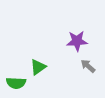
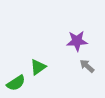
gray arrow: moved 1 px left
green semicircle: rotated 36 degrees counterclockwise
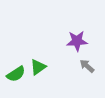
green semicircle: moved 9 px up
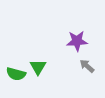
green triangle: rotated 24 degrees counterclockwise
green semicircle: rotated 48 degrees clockwise
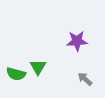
gray arrow: moved 2 px left, 13 px down
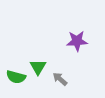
green semicircle: moved 3 px down
gray arrow: moved 25 px left
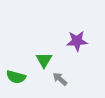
green triangle: moved 6 px right, 7 px up
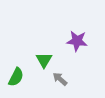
purple star: rotated 10 degrees clockwise
green semicircle: rotated 78 degrees counterclockwise
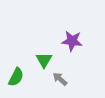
purple star: moved 5 px left
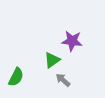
green triangle: moved 8 px right; rotated 24 degrees clockwise
gray arrow: moved 3 px right, 1 px down
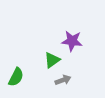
gray arrow: rotated 119 degrees clockwise
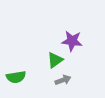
green triangle: moved 3 px right
green semicircle: rotated 54 degrees clockwise
